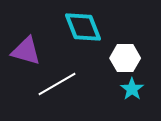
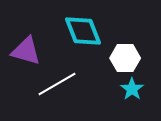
cyan diamond: moved 4 px down
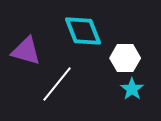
white line: rotated 21 degrees counterclockwise
